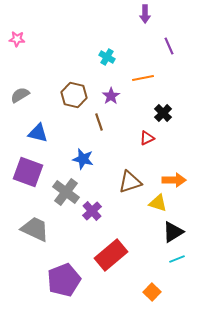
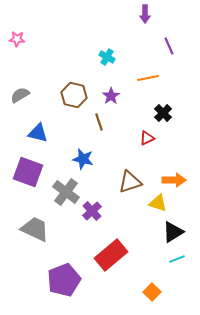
orange line: moved 5 px right
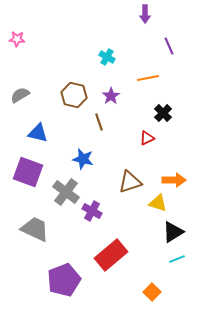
purple cross: rotated 18 degrees counterclockwise
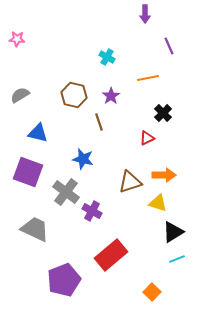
orange arrow: moved 10 px left, 5 px up
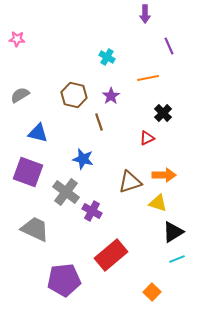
purple pentagon: rotated 16 degrees clockwise
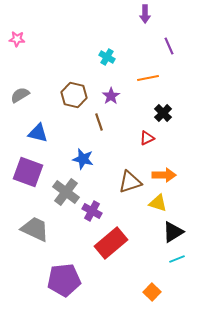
red rectangle: moved 12 px up
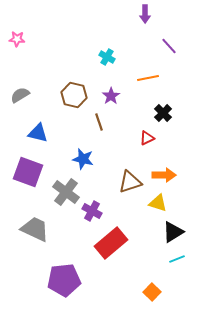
purple line: rotated 18 degrees counterclockwise
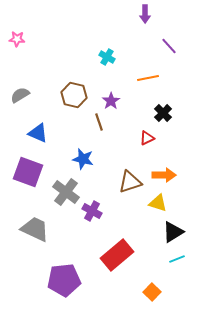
purple star: moved 5 px down
blue triangle: rotated 10 degrees clockwise
red rectangle: moved 6 px right, 12 px down
